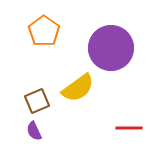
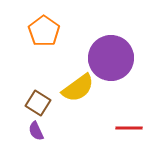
purple circle: moved 10 px down
brown square: moved 1 px right, 2 px down; rotated 35 degrees counterclockwise
purple semicircle: moved 2 px right
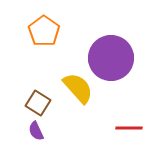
yellow semicircle: rotated 96 degrees counterclockwise
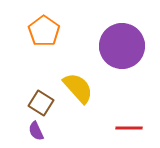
purple circle: moved 11 px right, 12 px up
brown square: moved 3 px right
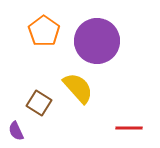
purple circle: moved 25 px left, 5 px up
brown square: moved 2 px left
purple semicircle: moved 20 px left
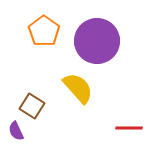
brown square: moved 7 px left, 3 px down
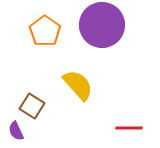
orange pentagon: moved 1 px right
purple circle: moved 5 px right, 16 px up
yellow semicircle: moved 3 px up
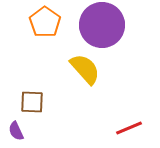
orange pentagon: moved 9 px up
yellow semicircle: moved 7 px right, 16 px up
brown square: moved 4 px up; rotated 30 degrees counterclockwise
red line: rotated 24 degrees counterclockwise
